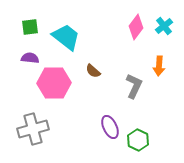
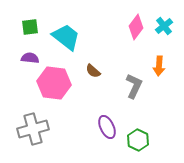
pink hexagon: rotated 8 degrees clockwise
purple ellipse: moved 3 px left
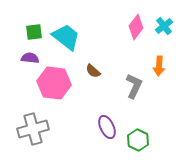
green square: moved 4 px right, 5 px down
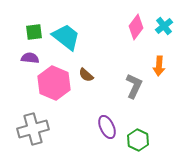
brown semicircle: moved 7 px left, 4 px down
pink hexagon: rotated 16 degrees clockwise
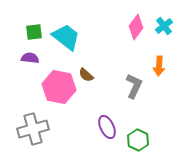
pink hexagon: moved 5 px right, 4 px down; rotated 12 degrees counterclockwise
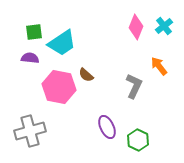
pink diamond: rotated 15 degrees counterclockwise
cyan trapezoid: moved 4 px left, 6 px down; rotated 108 degrees clockwise
orange arrow: rotated 138 degrees clockwise
gray cross: moved 3 px left, 2 px down
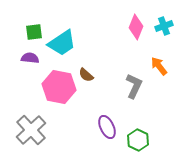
cyan cross: rotated 18 degrees clockwise
gray cross: moved 1 px right, 1 px up; rotated 28 degrees counterclockwise
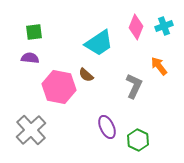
cyan trapezoid: moved 37 px right
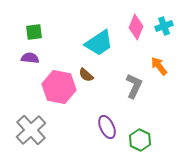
green hexagon: moved 2 px right
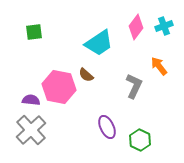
pink diamond: rotated 15 degrees clockwise
purple semicircle: moved 1 px right, 42 px down
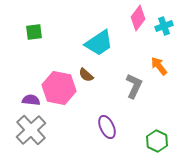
pink diamond: moved 2 px right, 9 px up
pink hexagon: moved 1 px down
green hexagon: moved 17 px right, 1 px down
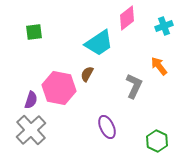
pink diamond: moved 11 px left; rotated 15 degrees clockwise
brown semicircle: moved 1 px right, 1 px up; rotated 77 degrees clockwise
purple semicircle: rotated 102 degrees clockwise
